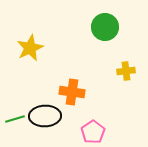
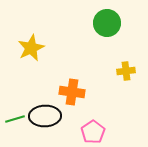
green circle: moved 2 px right, 4 px up
yellow star: moved 1 px right
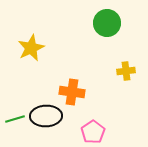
black ellipse: moved 1 px right
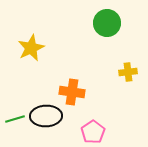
yellow cross: moved 2 px right, 1 px down
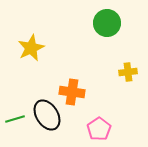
black ellipse: moved 1 px right, 1 px up; rotated 60 degrees clockwise
pink pentagon: moved 6 px right, 3 px up
